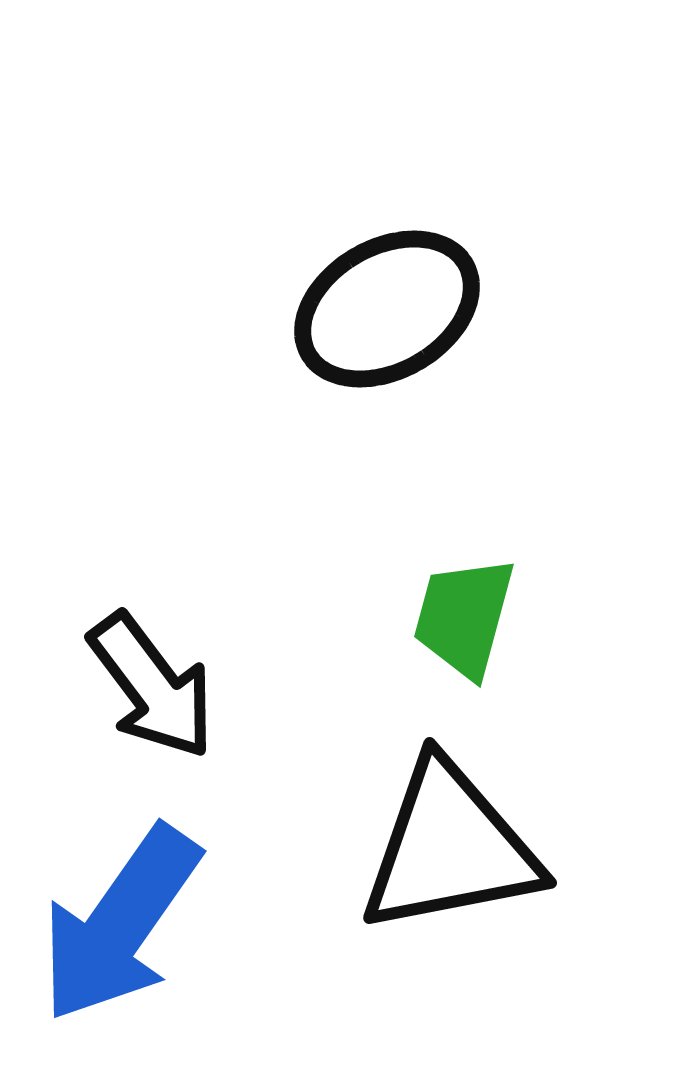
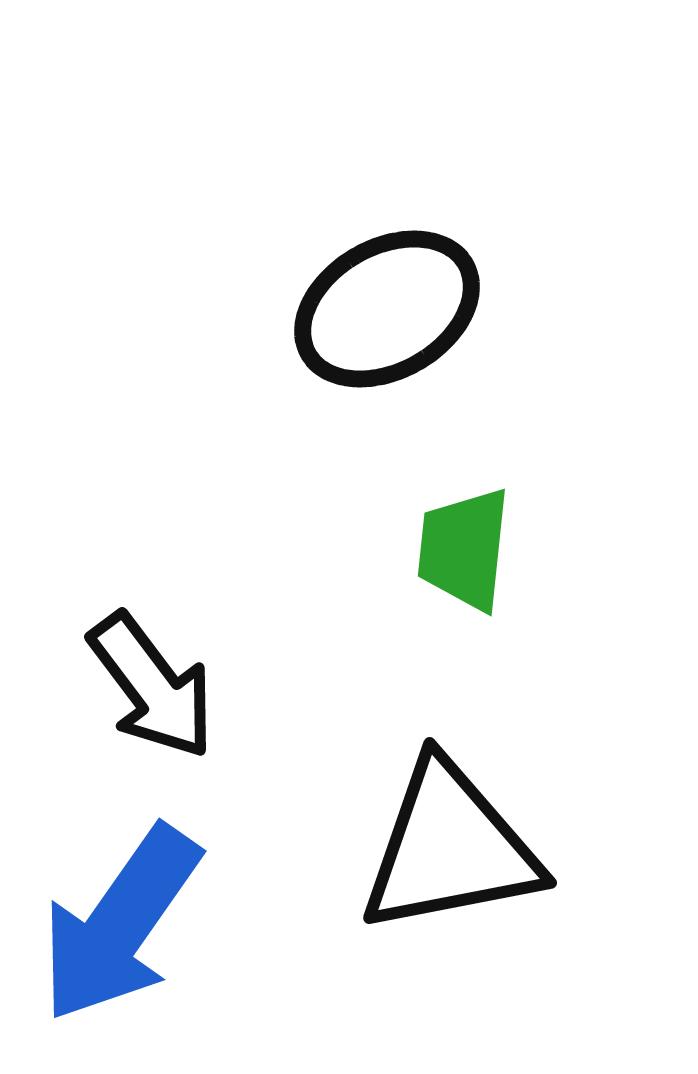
green trapezoid: moved 68 px up; rotated 9 degrees counterclockwise
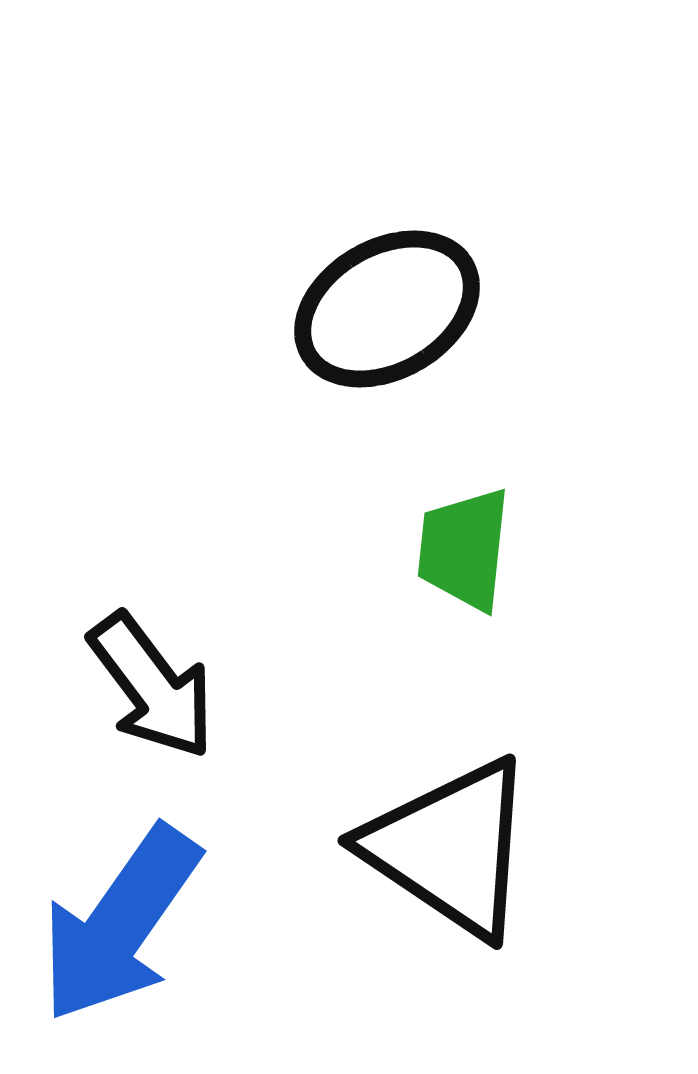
black triangle: rotated 45 degrees clockwise
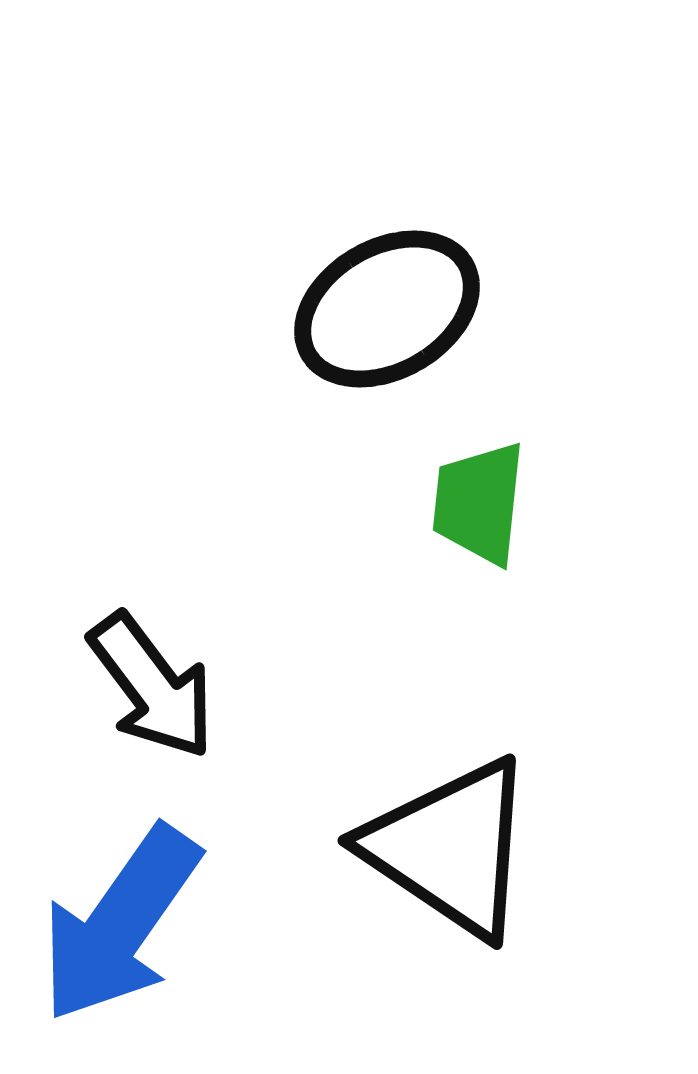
green trapezoid: moved 15 px right, 46 px up
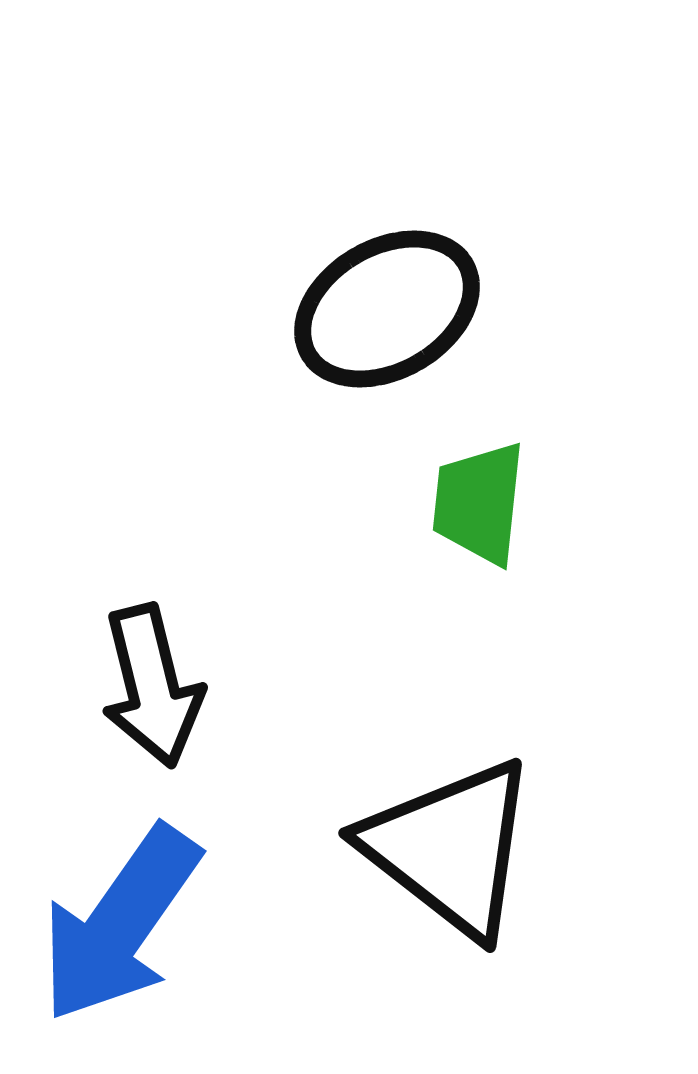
black arrow: rotated 23 degrees clockwise
black triangle: rotated 4 degrees clockwise
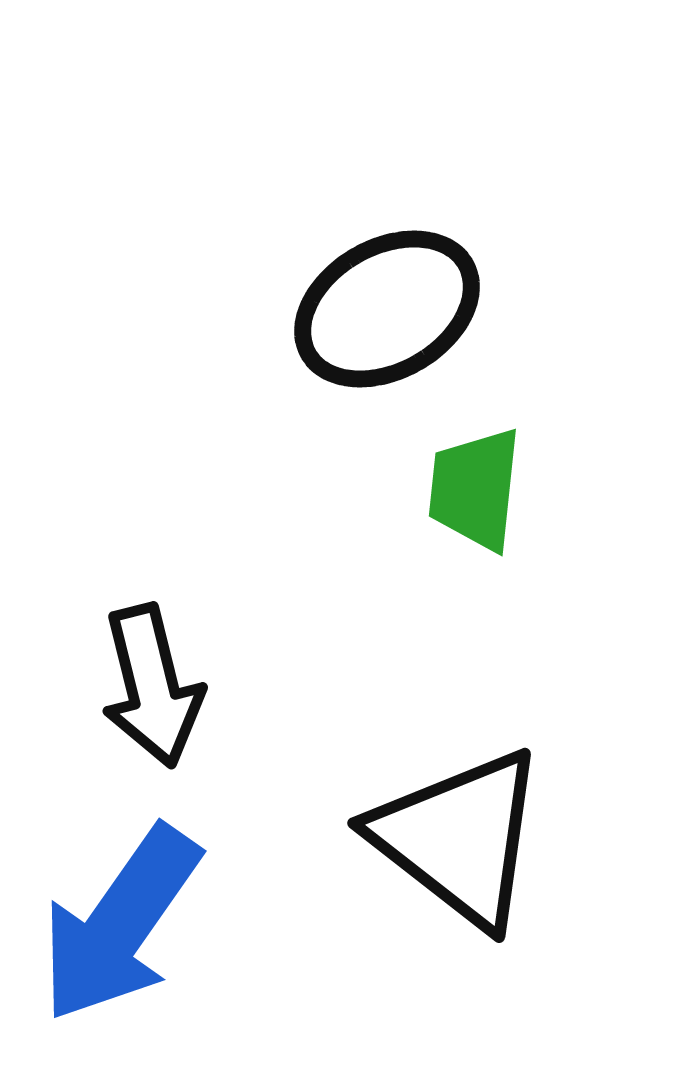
green trapezoid: moved 4 px left, 14 px up
black triangle: moved 9 px right, 10 px up
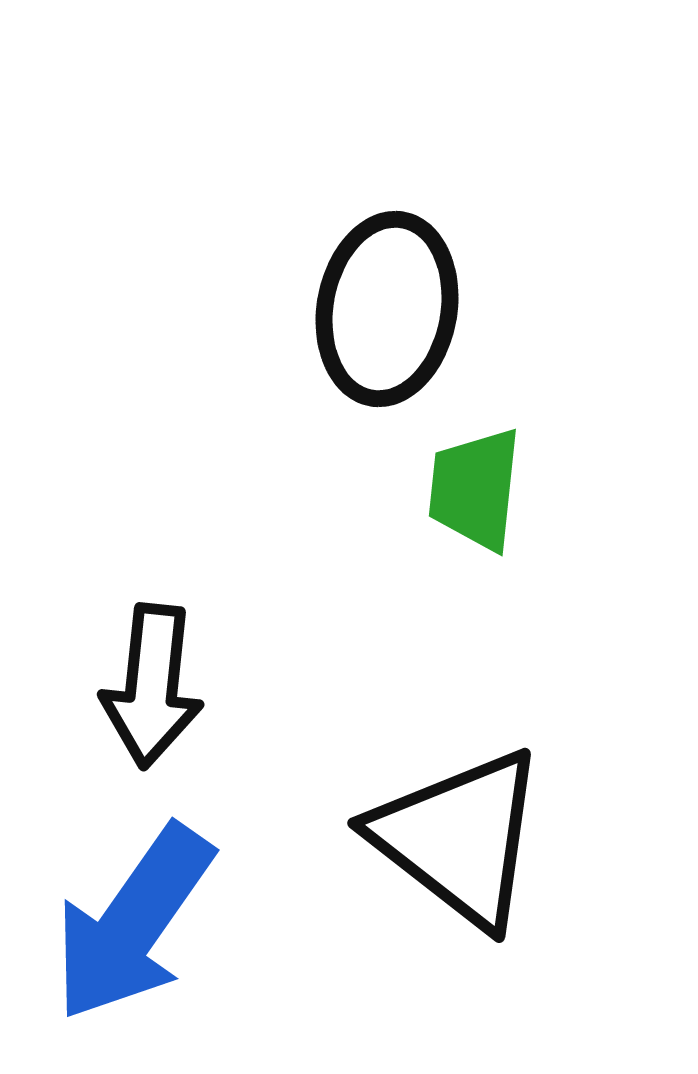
black ellipse: rotated 50 degrees counterclockwise
black arrow: rotated 20 degrees clockwise
blue arrow: moved 13 px right, 1 px up
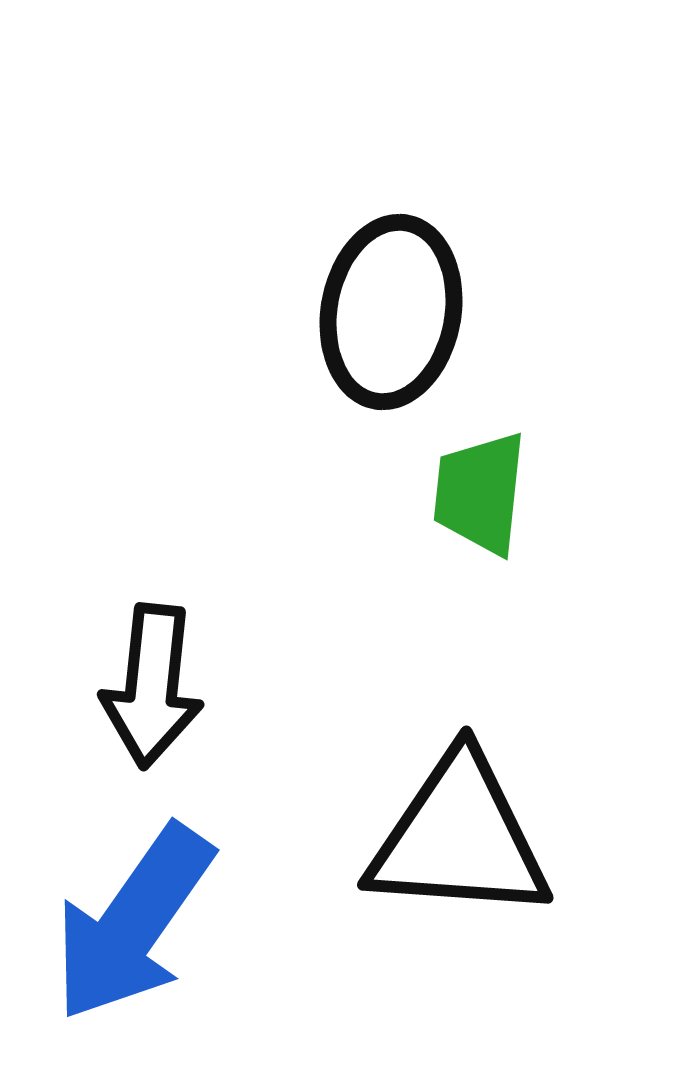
black ellipse: moved 4 px right, 3 px down
green trapezoid: moved 5 px right, 4 px down
black triangle: rotated 34 degrees counterclockwise
